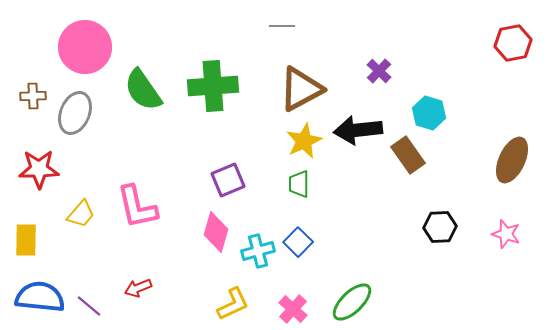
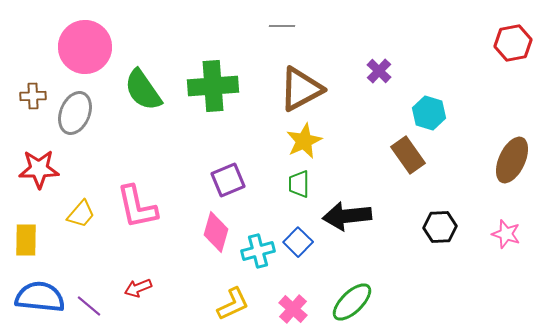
black arrow: moved 11 px left, 86 px down
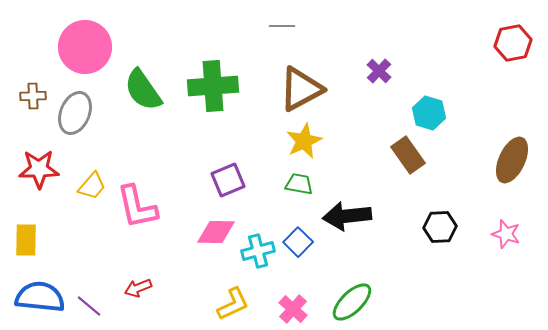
green trapezoid: rotated 100 degrees clockwise
yellow trapezoid: moved 11 px right, 28 px up
pink diamond: rotated 75 degrees clockwise
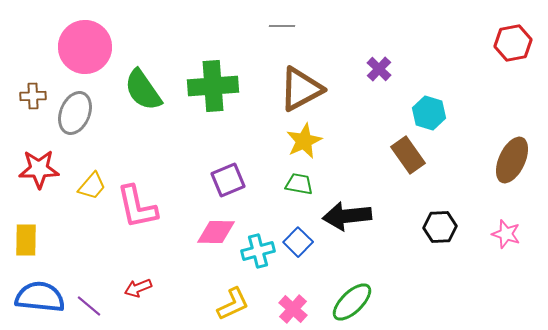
purple cross: moved 2 px up
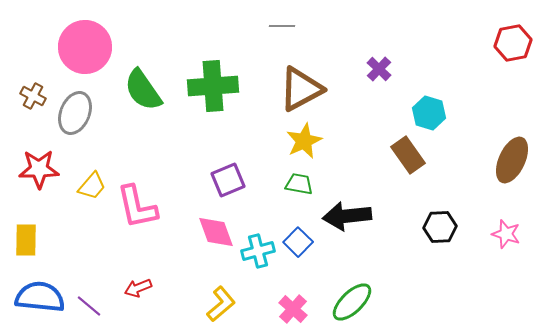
brown cross: rotated 30 degrees clockwise
pink diamond: rotated 69 degrees clockwise
yellow L-shape: moved 12 px left; rotated 15 degrees counterclockwise
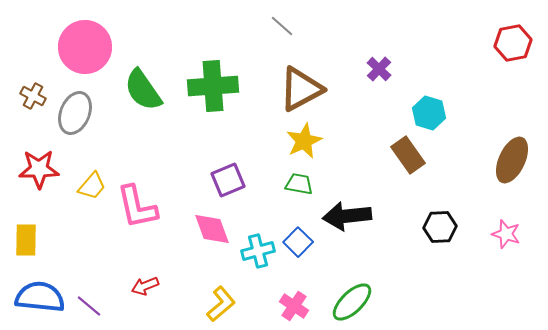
gray line: rotated 40 degrees clockwise
pink diamond: moved 4 px left, 3 px up
red arrow: moved 7 px right, 2 px up
pink cross: moved 1 px right, 3 px up; rotated 8 degrees counterclockwise
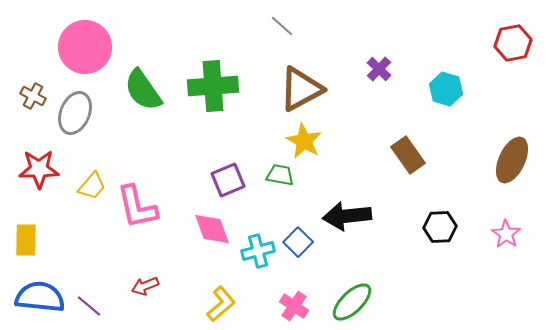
cyan hexagon: moved 17 px right, 24 px up
yellow star: rotated 18 degrees counterclockwise
green trapezoid: moved 19 px left, 9 px up
pink star: rotated 16 degrees clockwise
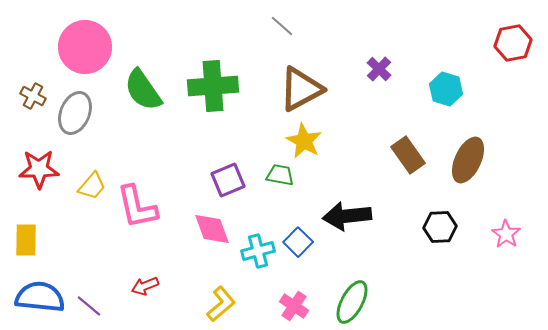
brown ellipse: moved 44 px left
green ellipse: rotated 18 degrees counterclockwise
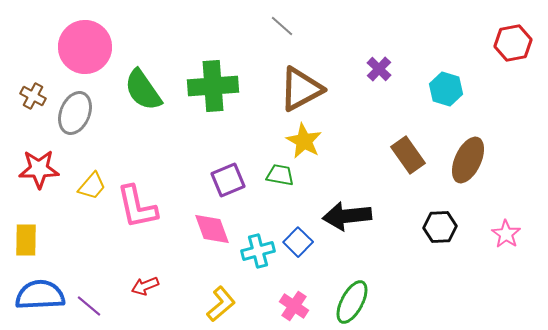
blue semicircle: moved 2 px up; rotated 9 degrees counterclockwise
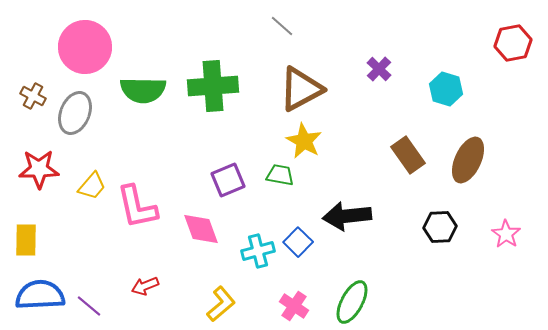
green semicircle: rotated 54 degrees counterclockwise
pink diamond: moved 11 px left
